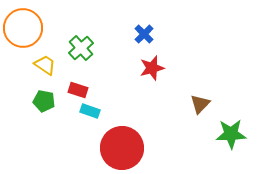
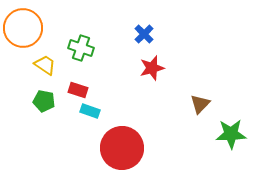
green cross: rotated 30 degrees counterclockwise
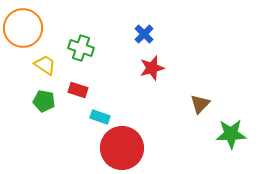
cyan rectangle: moved 10 px right, 6 px down
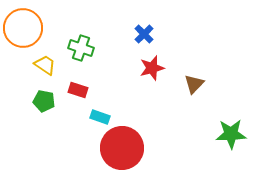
brown triangle: moved 6 px left, 20 px up
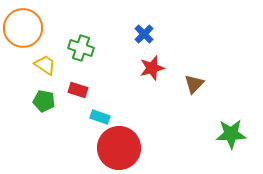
red circle: moved 3 px left
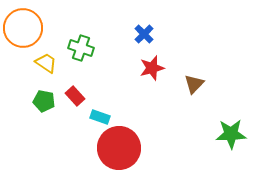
yellow trapezoid: moved 1 px right, 2 px up
red rectangle: moved 3 px left, 6 px down; rotated 30 degrees clockwise
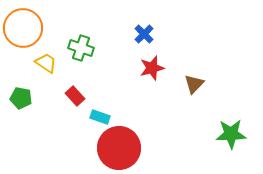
green pentagon: moved 23 px left, 3 px up
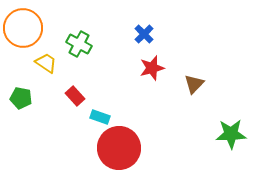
green cross: moved 2 px left, 4 px up; rotated 10 degrees clockwise
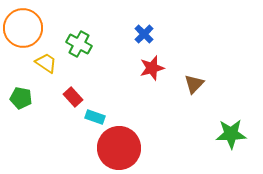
red rectangle: moved 2 px left, 1 px down
cyan rectangle: moved 5 px left
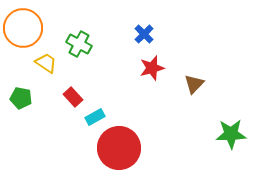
cyan rectangle: rotated 48 degrees counterclockwise
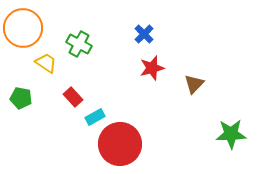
red circle: moved 1 px right, 4 px up
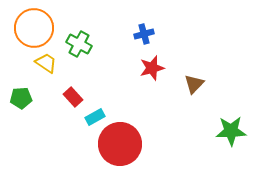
orange circle: moved 11 px right
blue cross: rotated 30 degrees clockwise
green pentagon: rotated 15 degrees counterclockwise
green star: moved 3 px up
